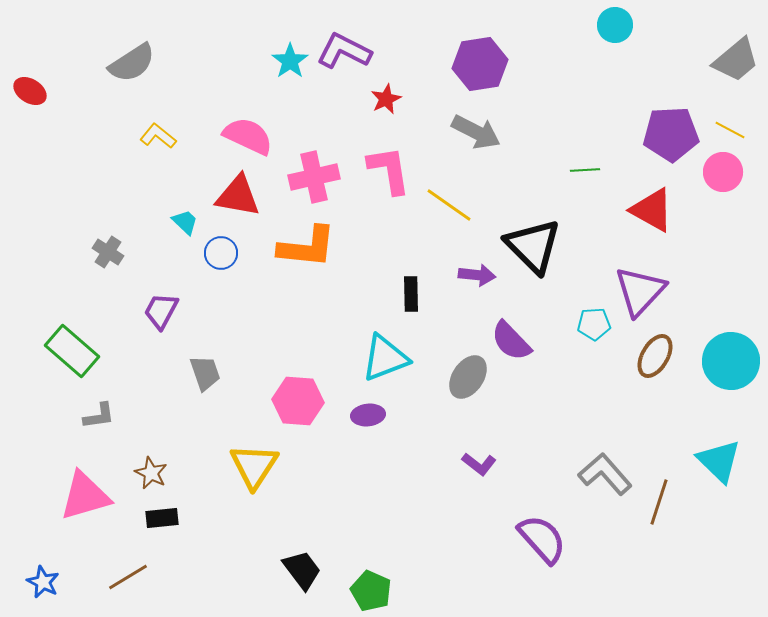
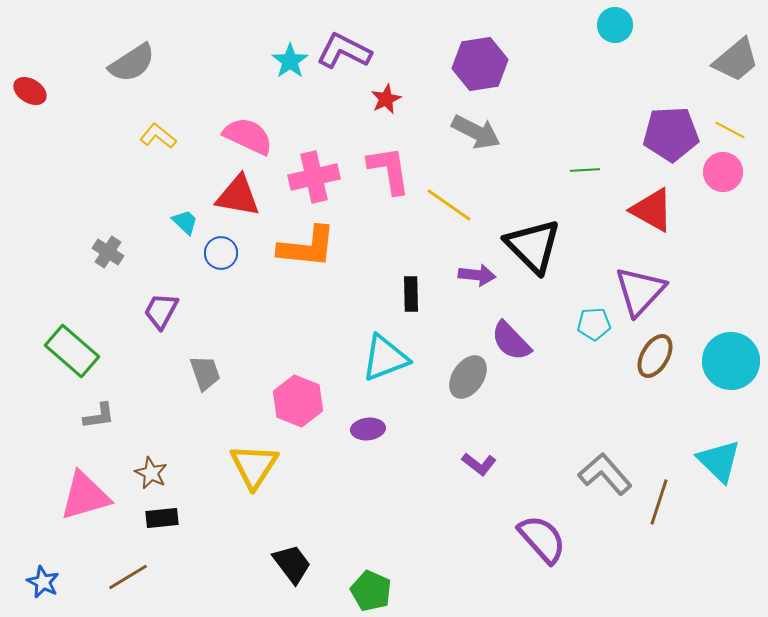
pink hexagon at (298, 401): rotated 18 degrees clockwise
purple ellipse at (368, 415): moved 14 px down
black trapezoid at (302, 570): moved 10 px left, 6 px up
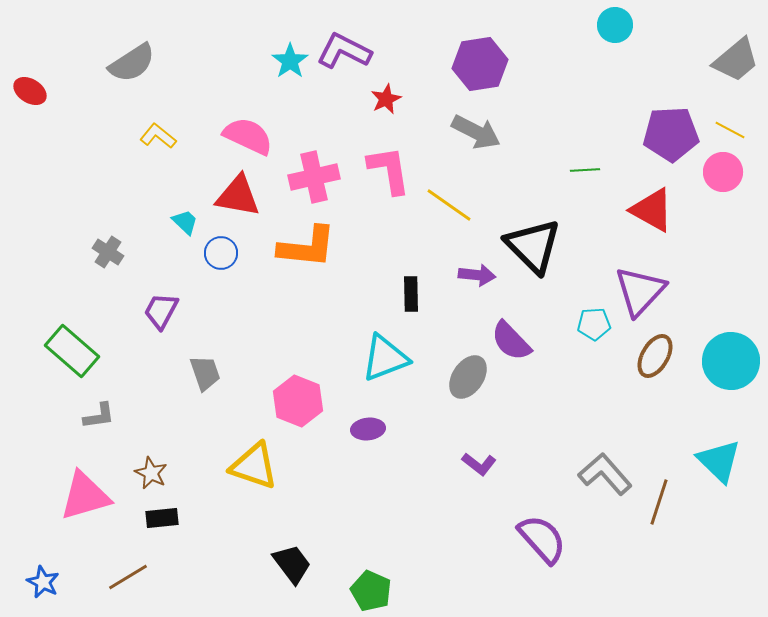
yellow triangle at (254, 466): rotated 44 degrees counterclockwise
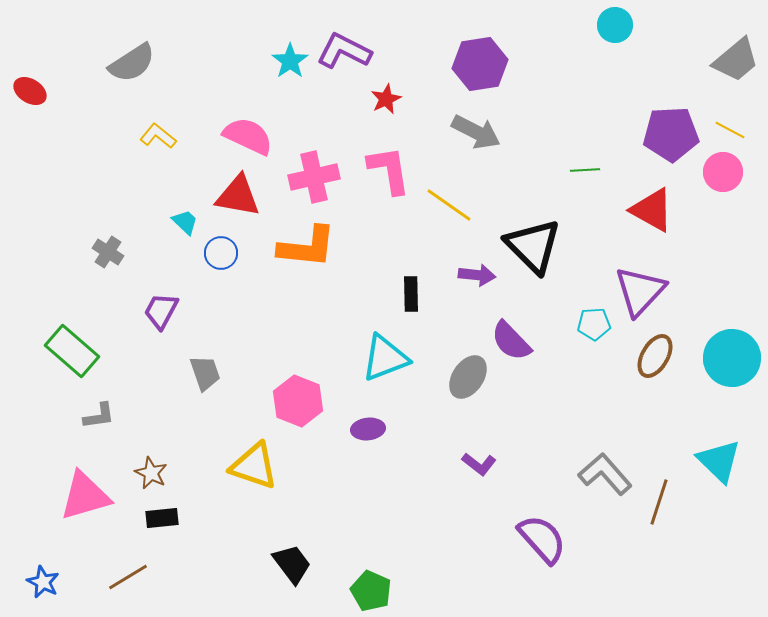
cyan circle at (731, 361): moved 1 px right, 3 px up
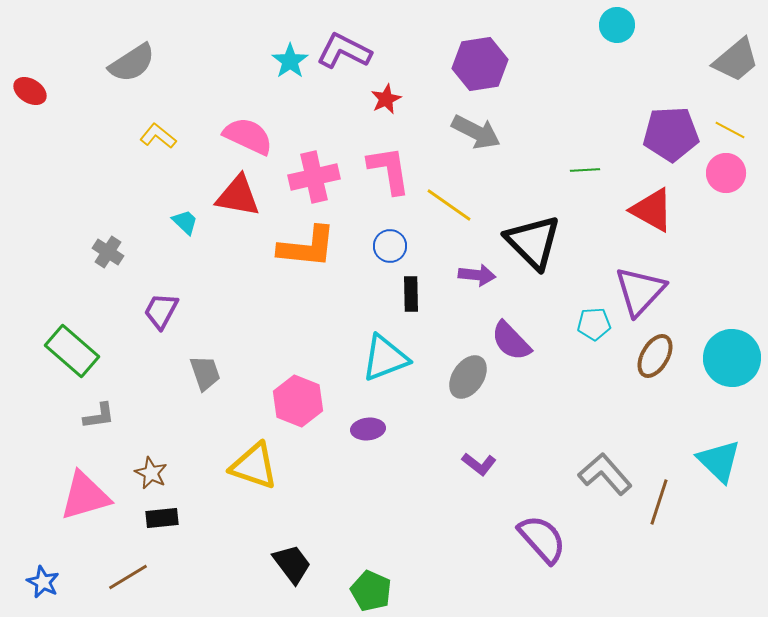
cyan circle at (615, 25): moved 2 px right
pink circle at (723, 172): moved 3 px right, 1 px down
black triangle at (533, 246): moved 4 px up
blue circle at (221, 253): moved 169 px right, 7 px up
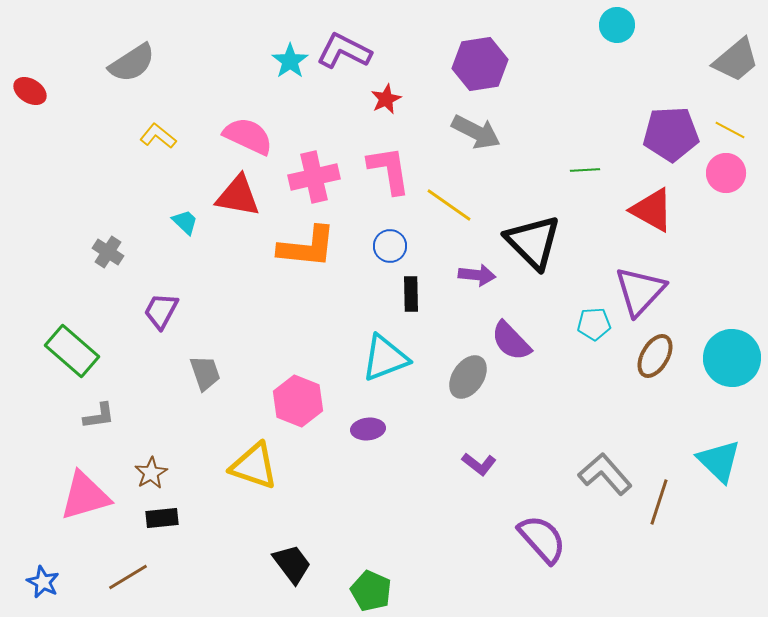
brown star at (151, 473): rotated 16 degrees clockwise
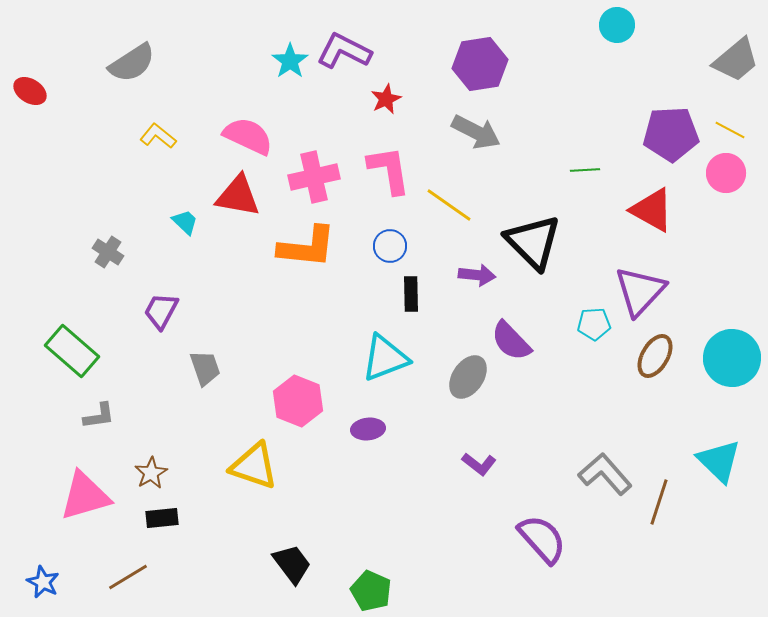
gray trapezoid at (205, 373): moved 5 px up
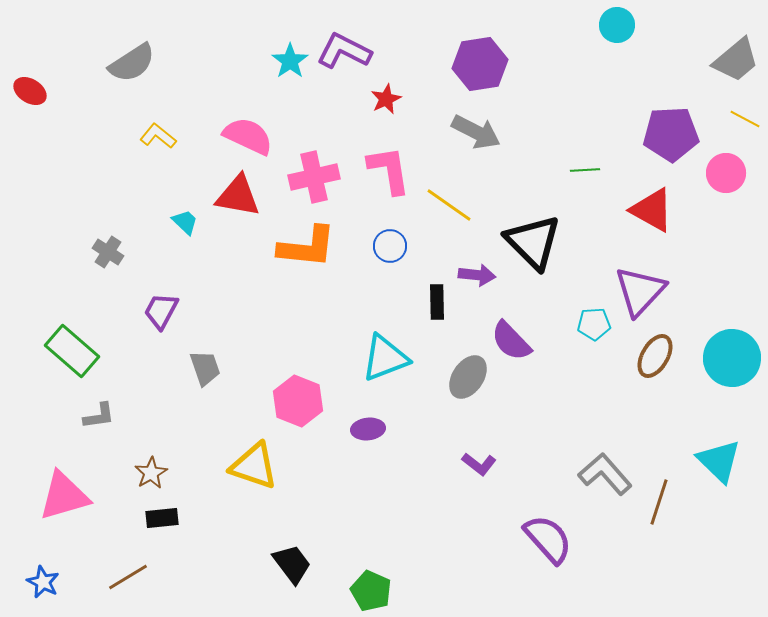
yellow line at (730, 130): moved 15 px right, 11 px up
black rectangle at (411, 294): moved 26 px right, 8 px down
pink triangle at (85, 496): moved 21 px left
purple semicircle at (542, 539): moved 6 px right
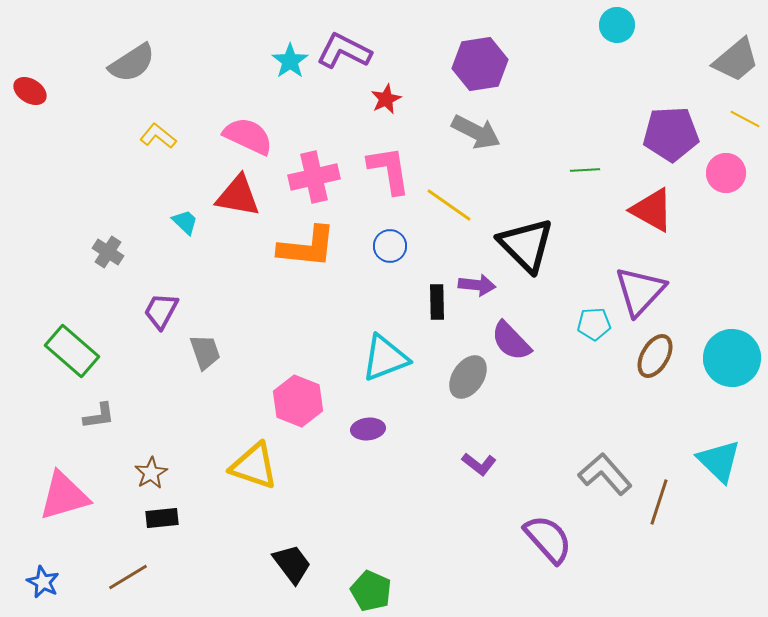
black triangle at (533, 242): moved 7 px left, 3 px down
purple arrow at (477, 275): moved 10 px down
gray trapezoid at (205, 368): moved 16 px up
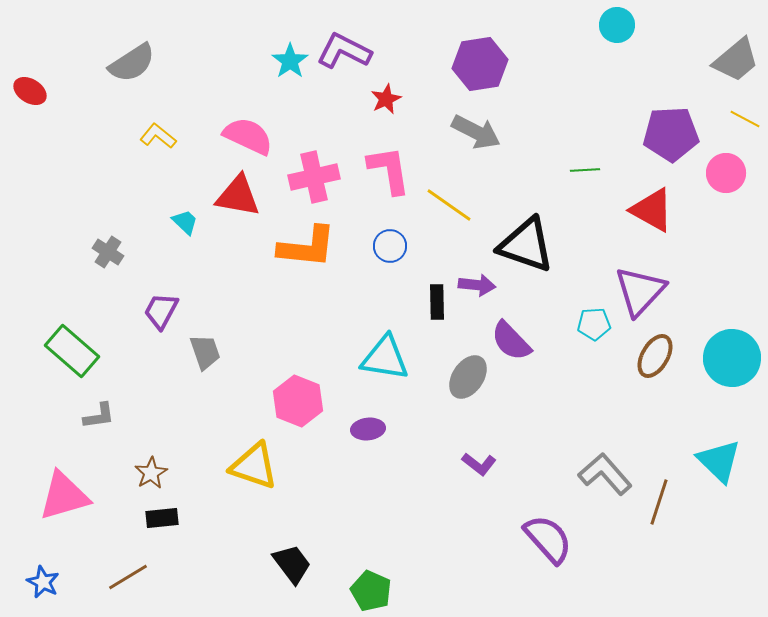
black triangle at (526, 245): rotated 26 degrees counterclockwise
cyan triangle at (385, 358): rotated 30 degrees clockwise
